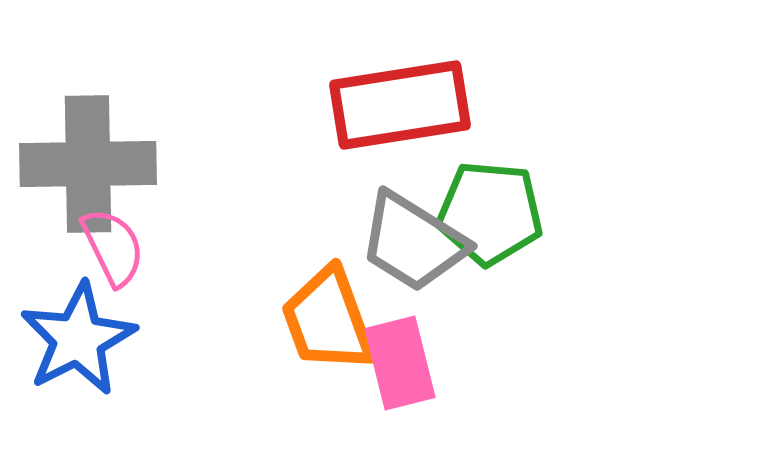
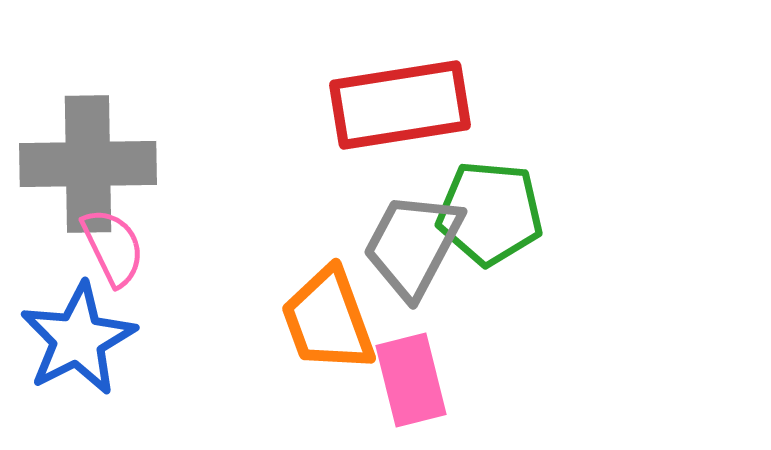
gray trapezoid: moved 3 px down; rotated 86 degrees clockwise
pink rectangle: moved 11 px right, 17 px down
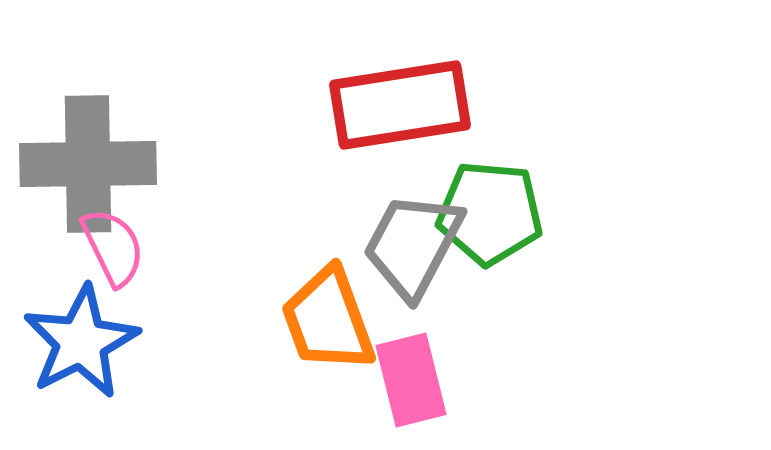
blue star: moved 3 px right, 3 px down
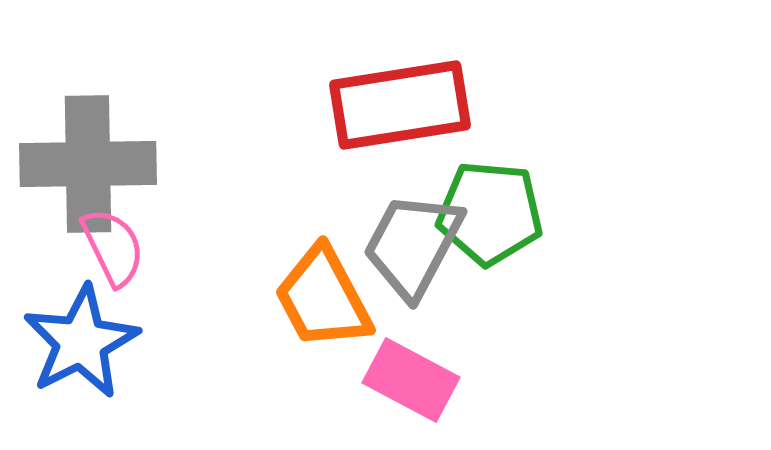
orange trapezoid: moved 5 px left, 22 px up; rotated 8 degrees counterclockwise
pink rectangle: rotated 48 degrees counterclockwise
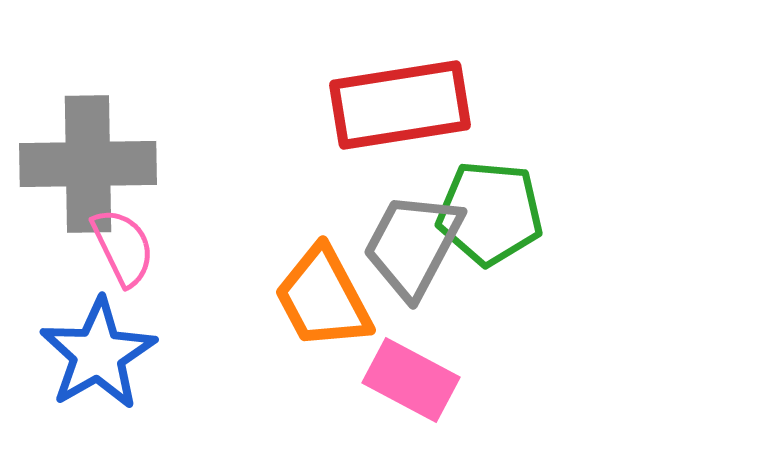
pink semicircle: moved 10 px right
blue star: moved 17 px right, 12 px down; rotated 3 degrees counterclockwise
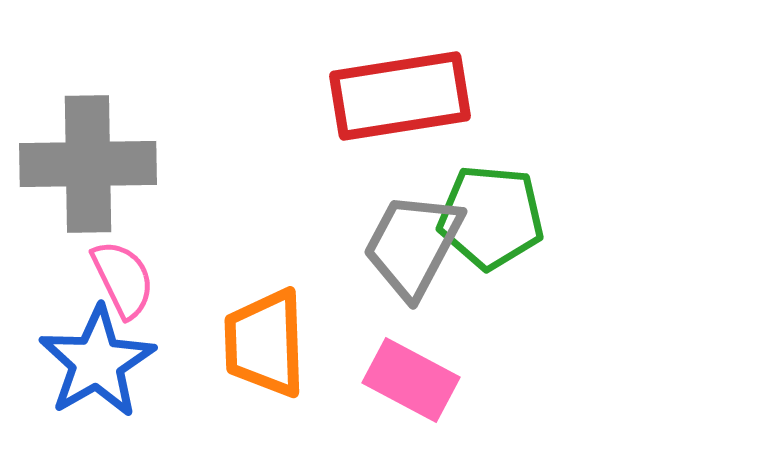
red rectangle: moved 9 px up
green pentagon: moved 1 px right, 4 px down
pink semicircle: moved 32 px down
orange trapezoid: moved 58 px left, 45 px down; rotated 26 degrees clockwise
blue star: moved 1 px left, 8 px down
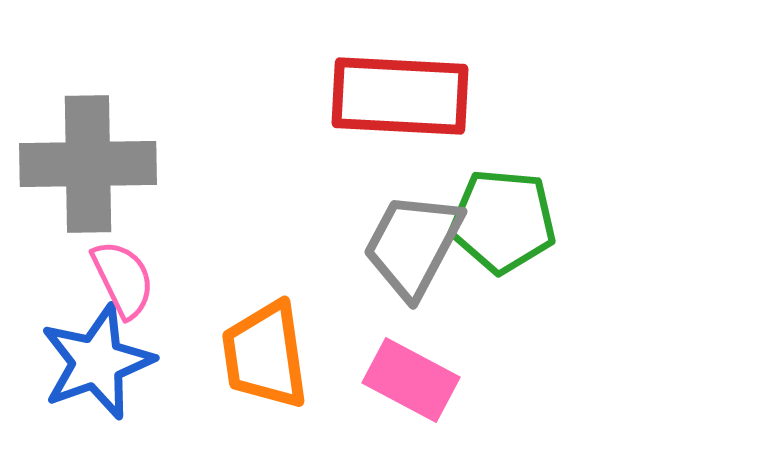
red rectangle: rotated 12 degrees clockwise
green pentagon: moved 12 px right, 4 px down
orange trapezoid: moved 12 px down; rotated 6 degrees counterclockwise
blue star: rotated 10 degrees clockwise
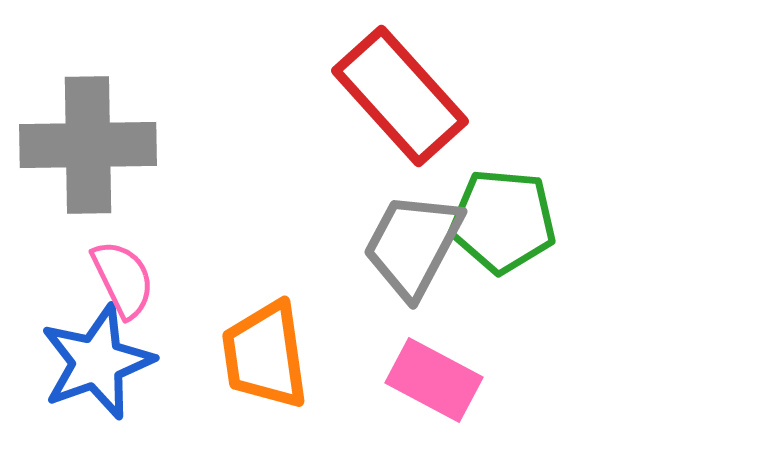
red rectangle: rotated 45 degrees clockwise
gray cross: moved 19 px up
pink rectangle: moved 23 px right
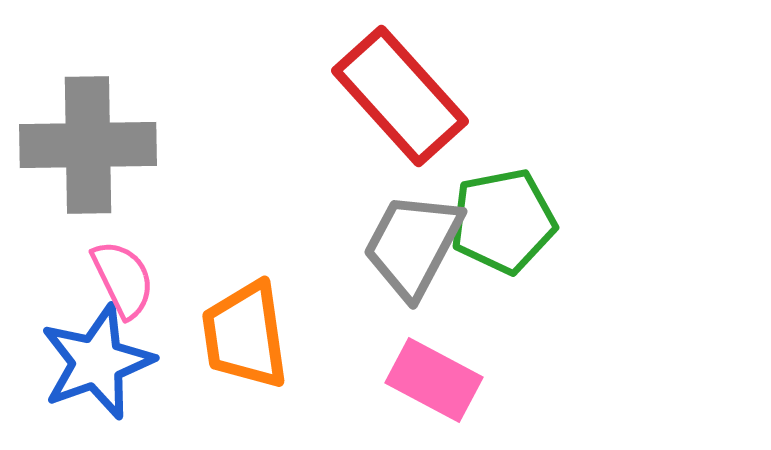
green pentagon: rotated 16 degrees counterclockwise
orange trapezoid: moved 20 px left, 20 px up
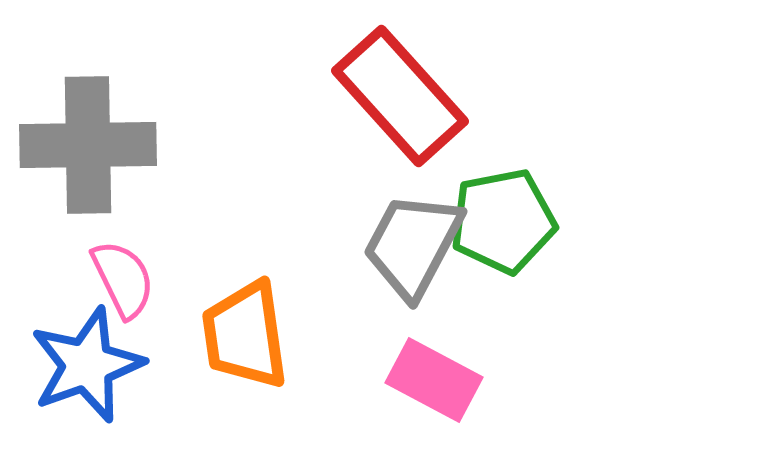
blue star: moved 10 px left, 3 px down
